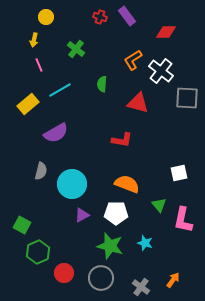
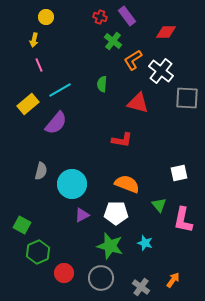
green cross: moved 37 px right, 8 px up
purple semicircle: moved 10 px up; rotated 20 degrees counterclockwise
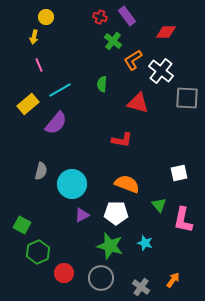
yellow arrow: moved 3 px up
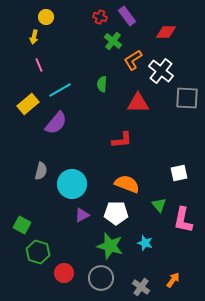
red triangle: rotated 15 degrees counterclockwise
red L-shape: rotated 15 degrees counterclockwise
green hexagon: rotated 20 degrees counterclockwise
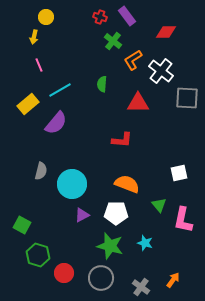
red L-shape: rotated 10 degrees clockwise
green hexagon: moved 3 px down
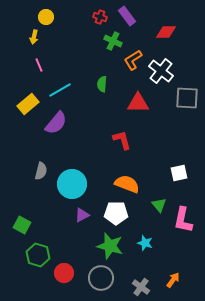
green cross: rotated 12 degrees counterclockwise
red L-shape: rotated 110 degrees counterclockwise
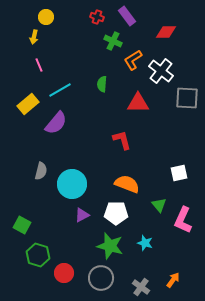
red cross: moved 3 px left
pink L-shape: rotated 12 degrees clockwise
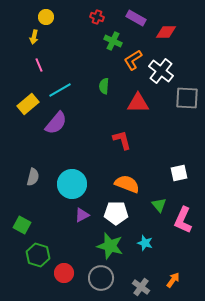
purple rectangle: moved 9 px right, 2 px down; rotated 24 degrees counterclockwise
green semicircle: moved 2 px right, 2 px down
gray semicircle: moved 8 px left, 6 px down
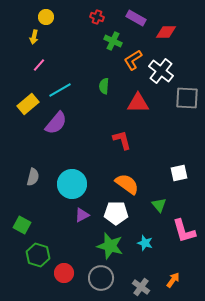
pink line: rotated 64 degrees clockwise
orange semicircle: rotated 15 degrees clockwise
pink L-shape: moved 1 px right, 11 px down; rotated 40 degrees counterclockwise
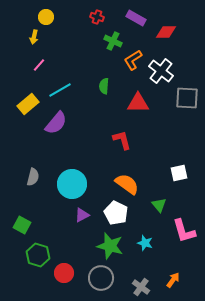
white pentagon: rotated 25 degrees clockwise
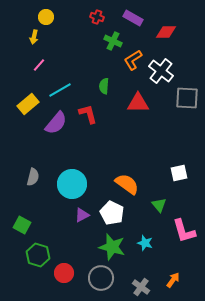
purple rectangle: moved 3 px left
red L-shape: moved 34 px left, 26 px up
white pentagon: moved 4 px left
green star: moved 2 px right, 1 px down
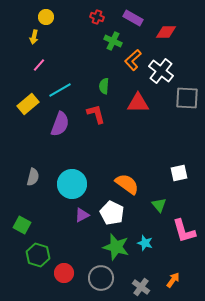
orange L-shape: rotated 10 degrees counterclockwise
red L-shape: moved 8 px right
purple semicircle: moved 4 px right, 1 px down; rotated 20 degrees counterclockwise
green star: moved 4 px right
